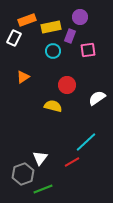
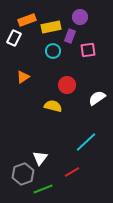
red line: moved 10 px down
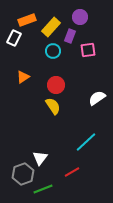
yellow rectangle: rotated 36 degrees counterclockwise
red circle: moved 11 px left
yellow semicircle: rotated 42 degrees clockwise
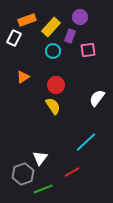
white semicircle: rotated 18 degrees counterclockwise
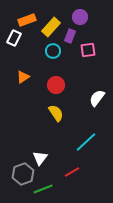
yellow semicircle: moved 3 px right, 7 px down
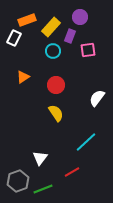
gray hexagon: moved 5 px left, 7 px down
